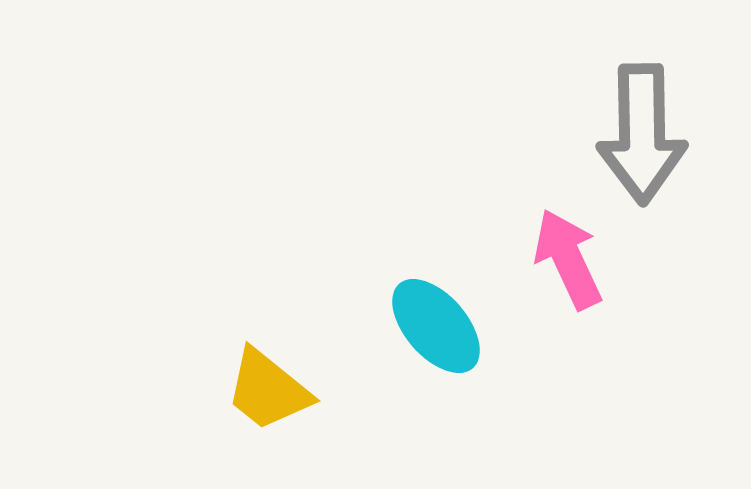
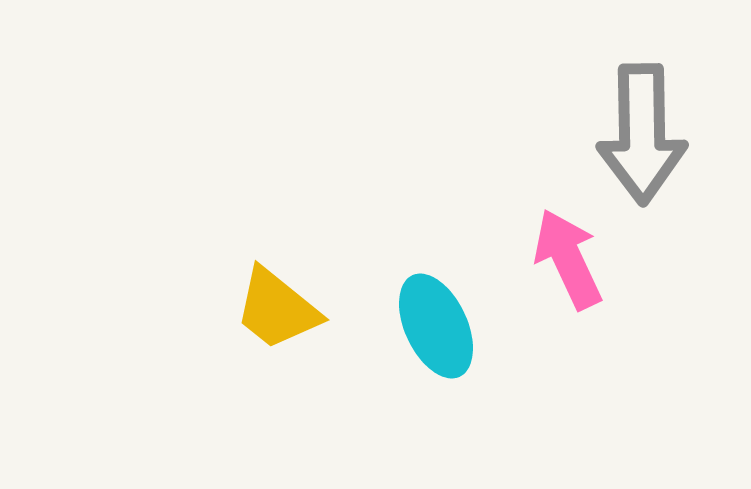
cyan ellipse: rotated 16 degrees clockwise
yellow trapezoid: moved 9 px right, 81 px up
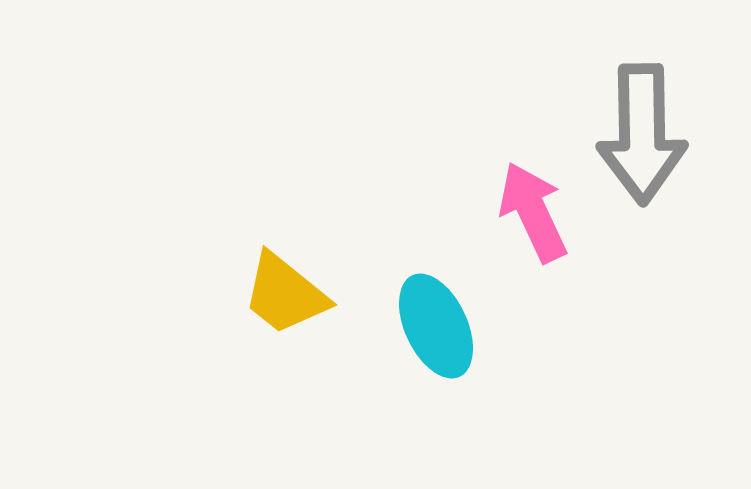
pink arrow: moved 35 px left, 47 px up
yellow trapezoid: moved 8 px right, 15 px up
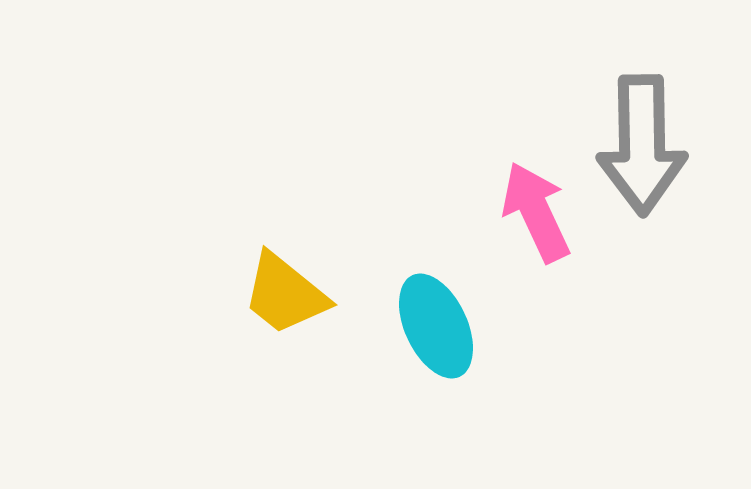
gray arrow: moved 11 px down
pink arrow: moved 3 px right
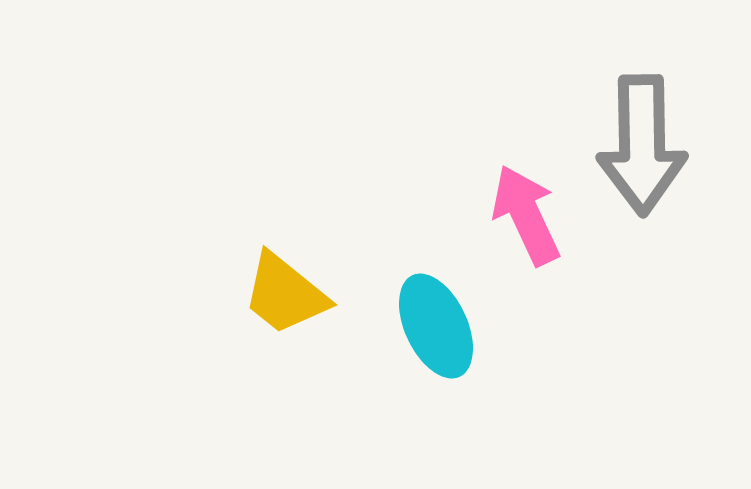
pink arrow: moved 10 px left, 3 px down
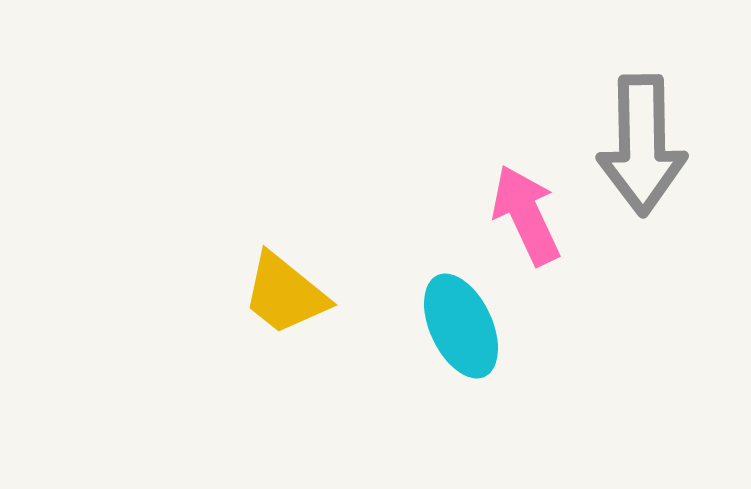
cyan ellipse: moved 25 px right
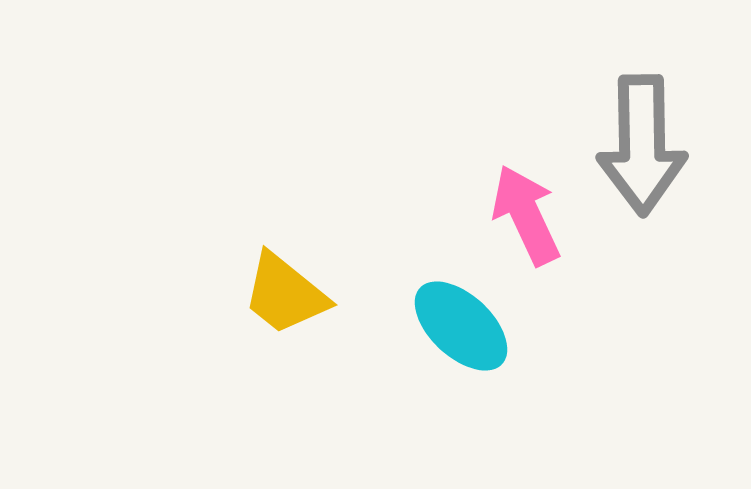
cyan ellipse: rotated 22 degrees counterclockwise
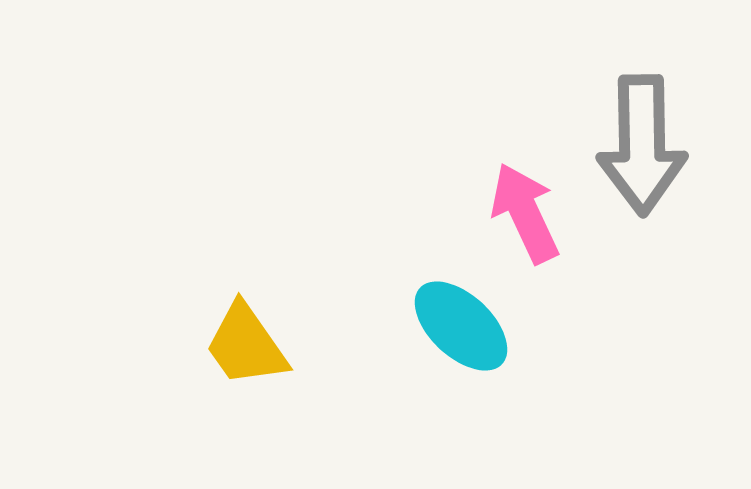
pink arrow: moved 1 px left, 2 px up
yellow trapezoid: moved 39 px left, 51 px down; rotated 16 degrees clockwise
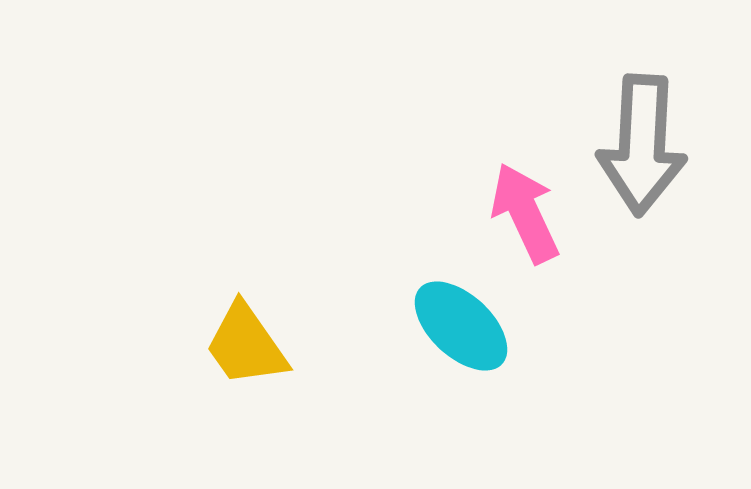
gray arrow: rotated 4 degrees clockwise
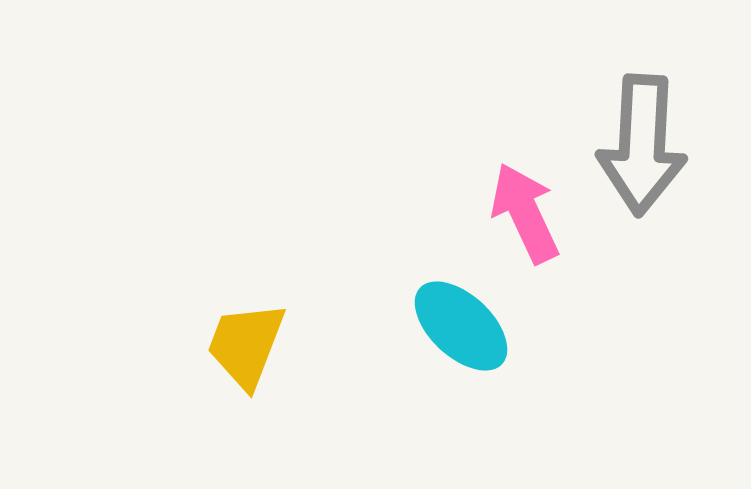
yellow trapezoid: rotated 56 degrees clockwise
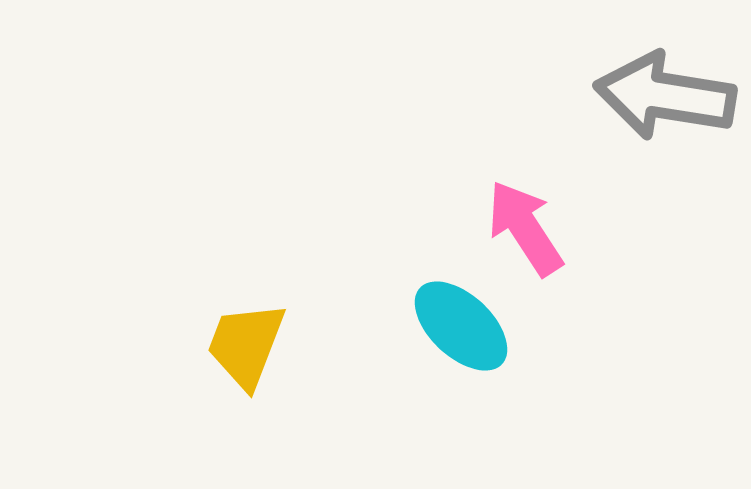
gray arrow: moved 23 px right, 49 px up; rotated 96 degrees clockwise
pink arrow: moved 15 px down; rotated 8 degrees counterclockwise
